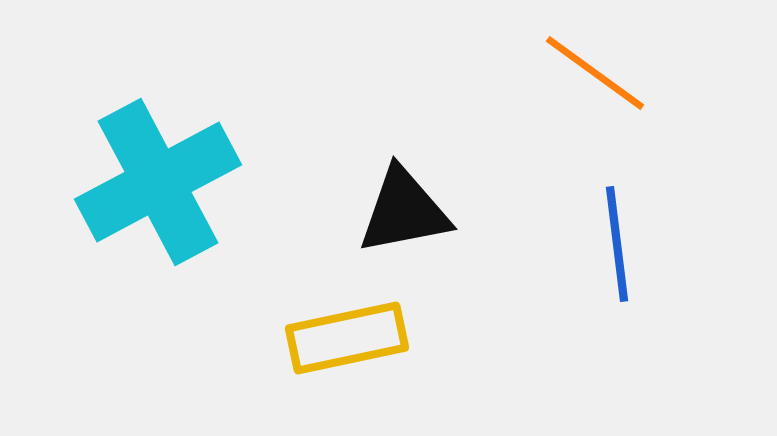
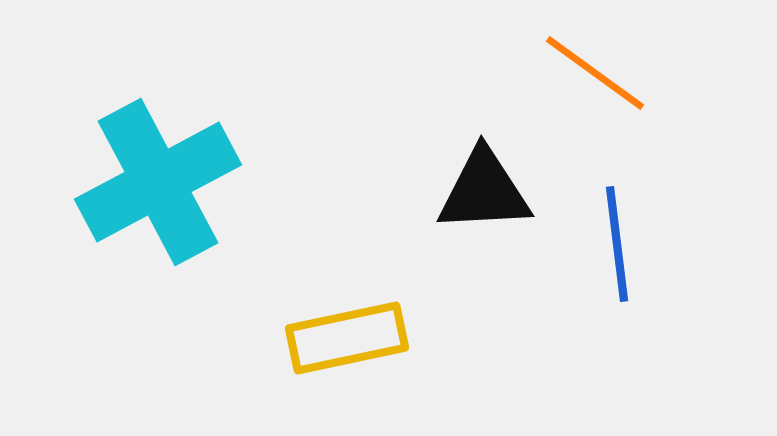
black triangle: moved 80 px right, 20 px up; rotated 8 degrees clockwise
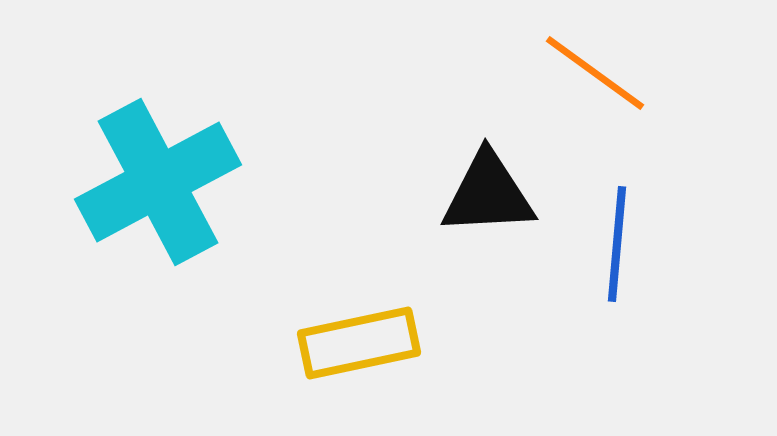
black triangle: moved 4 px right, 3 px down
blue line: rotated 12 degrees clockwise
yellow rectangle: moved 12 px right, 5 px down
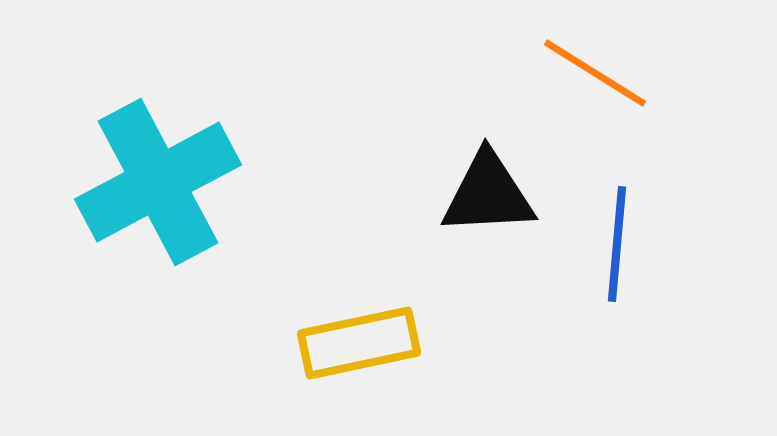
orange line: rotated 4 degrees counterclockwise
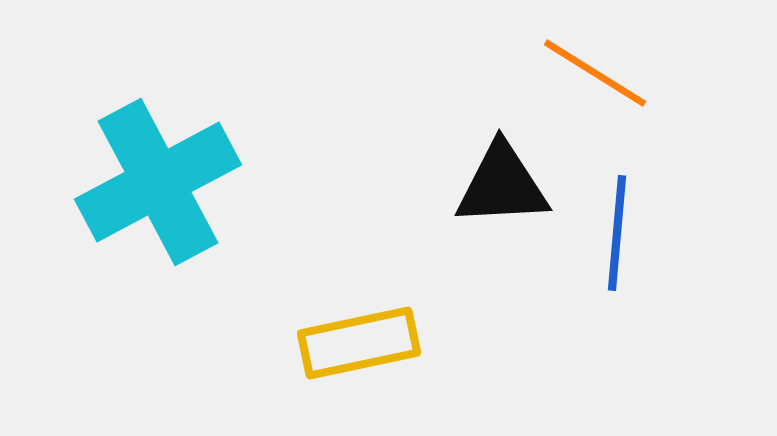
black triangle: moved 14 px right, 9 px up
blue line: moved 11 px up
